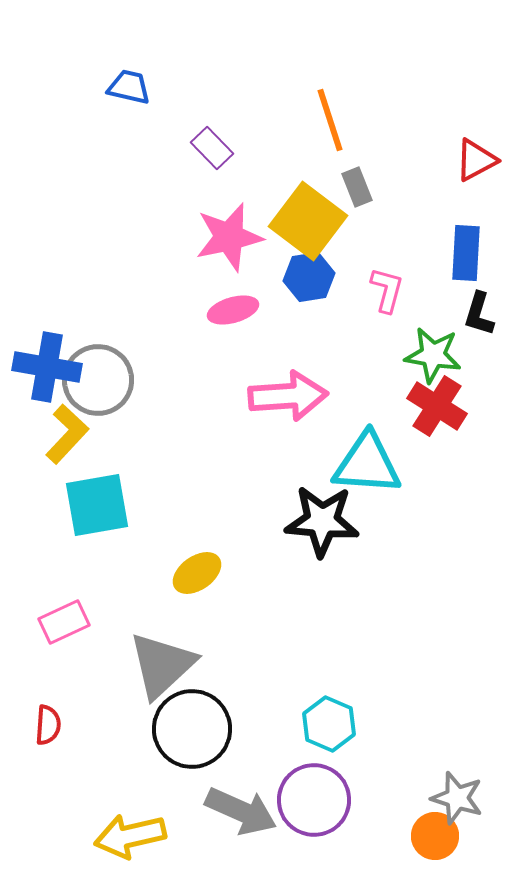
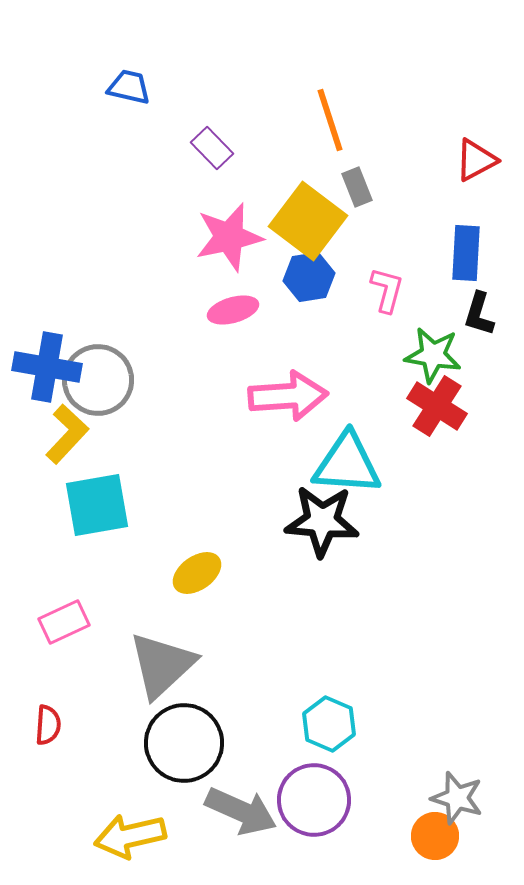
cyan triangle: moved 20 px left
black circle: moved 8 px left, 14 px down
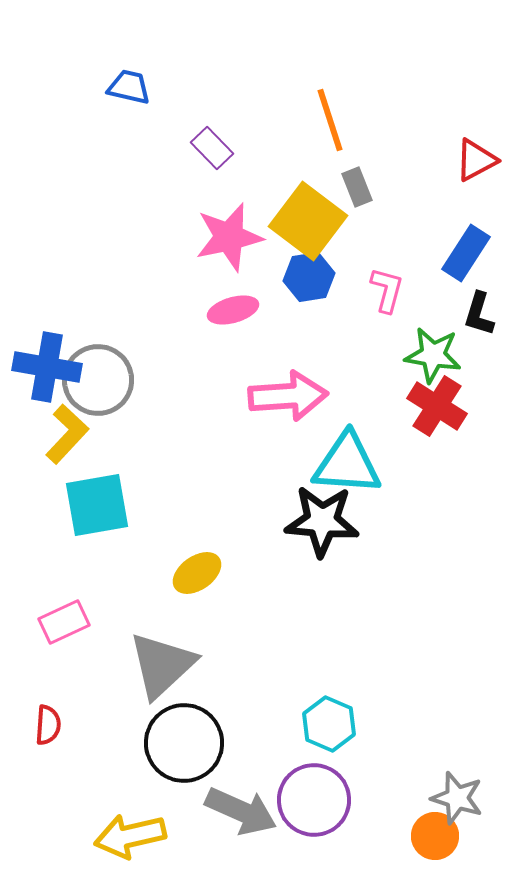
blue rectangle: rotated 30 degrees clockwise
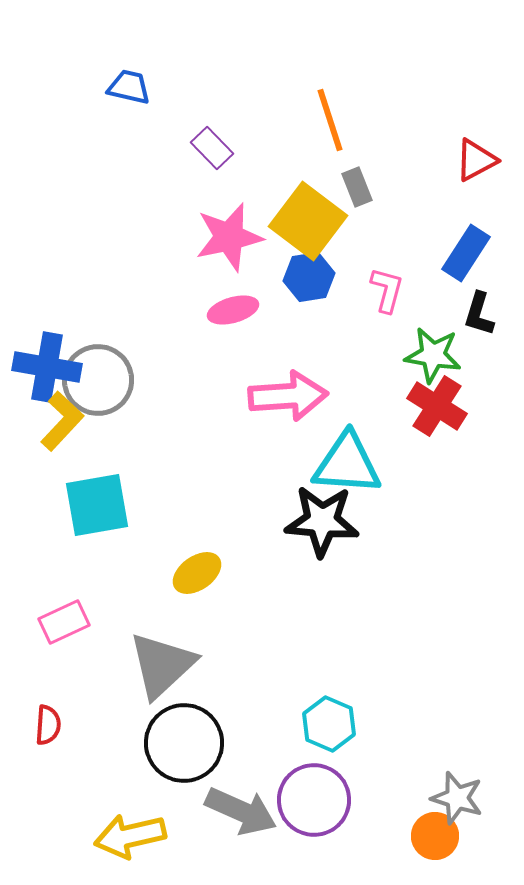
yellow L-shape: moved 5 px left, 13 px up
